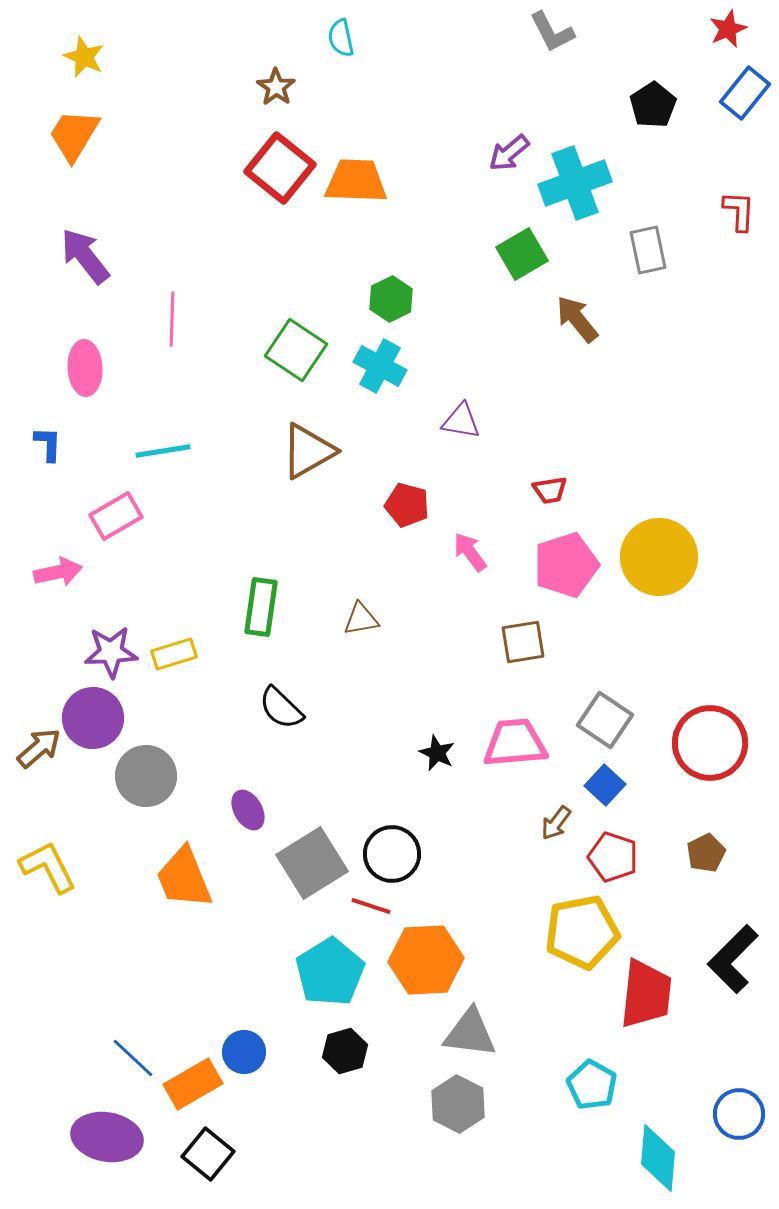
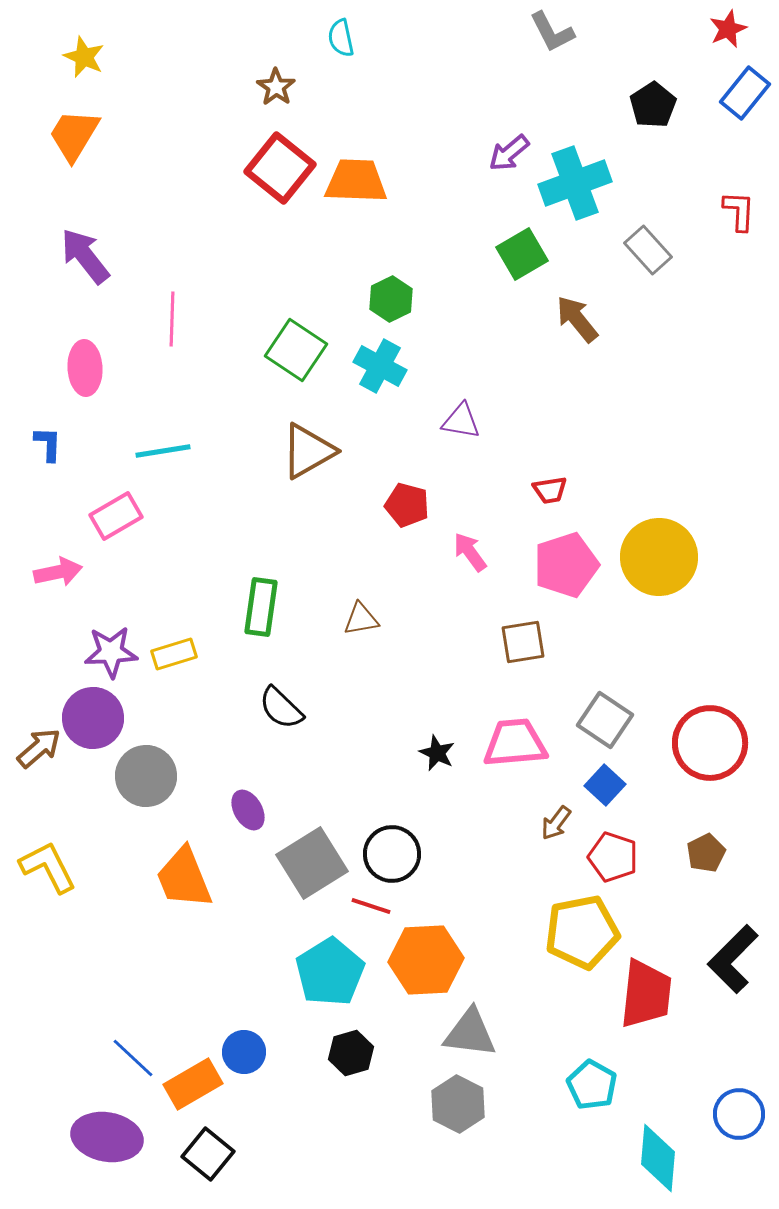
gray rectangle at (648, 250): rotated 30 degrees counterclockwise
black hexagon at (345, 1051): moved 6 px right, 2 px down
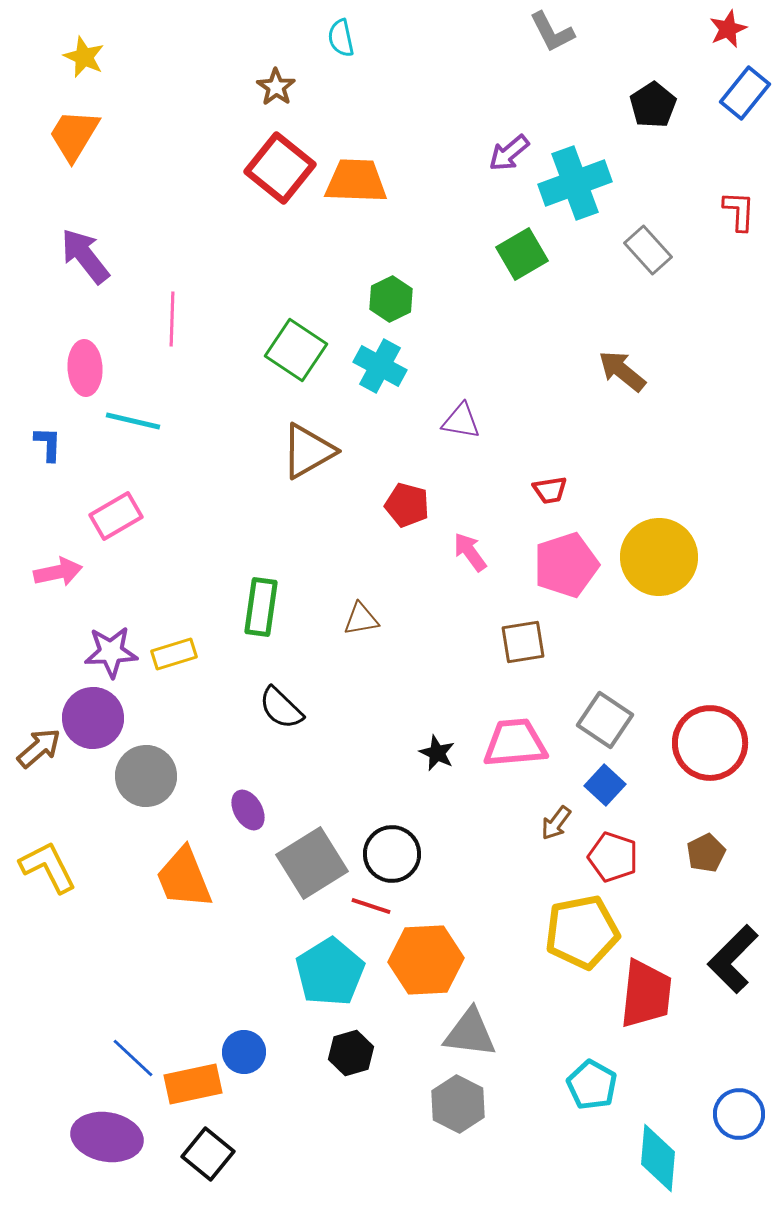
brown arrow at (577, 319): moved 45 px right, 52 px down; rotated 12 degrees counterclockwise
cyan line at (163, 451): moved 30 px left, 30 px up; rotated 22 degrees clockwise
orange rectangle at (193, 1084): rotated 18 degrees clockwise
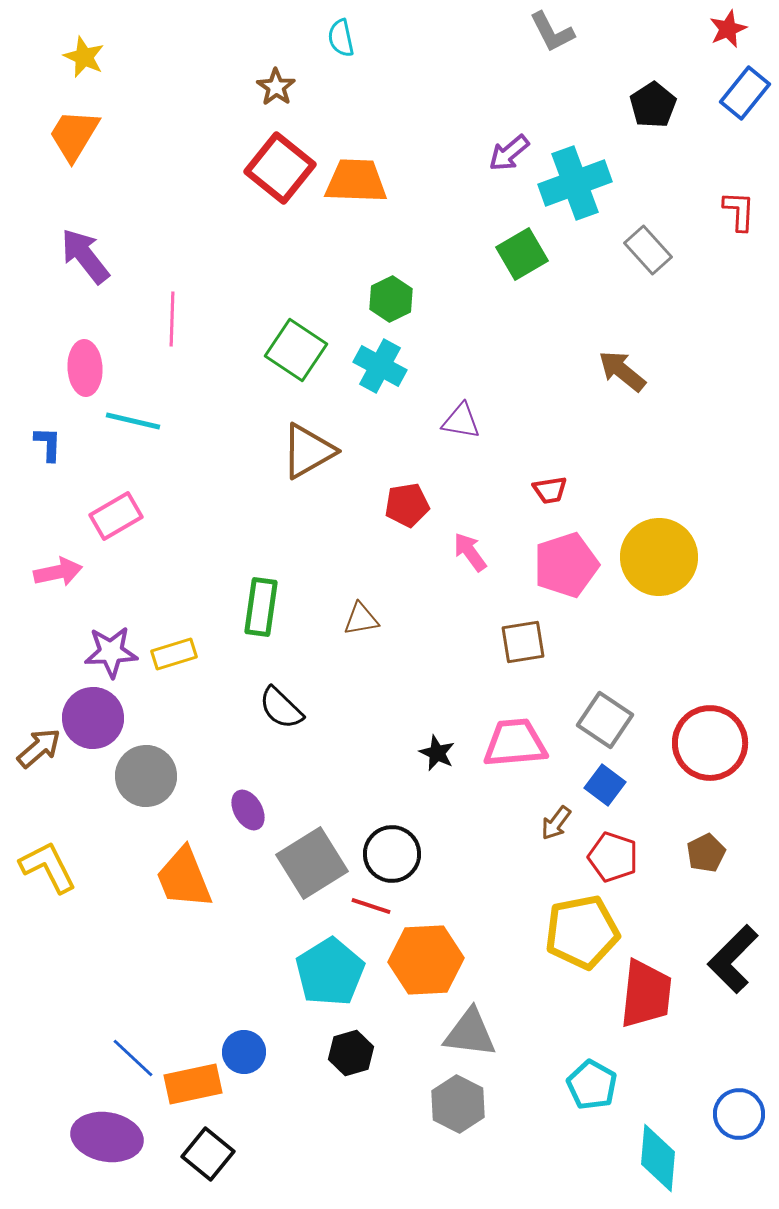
red pentagon at (407, 505): rotated 24 degrees counterclockwise
blue square at (605, 785): rotated 6 degrees counterclockwise
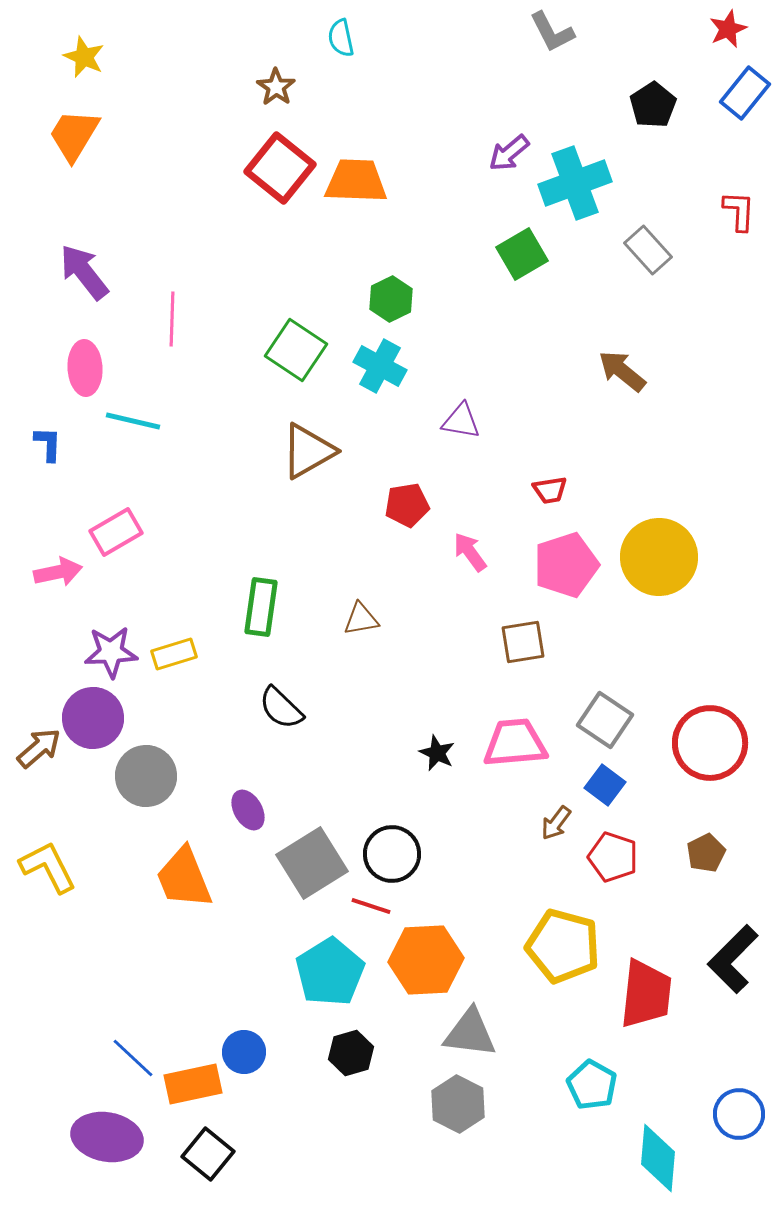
purple arrow at (85, 256): moved 1 px left, 16 px down
pink rectangle at (116, 516): moved 16 px down
yellow pentagon at (582, 932): moved 19 px left, 14 px down; rotated 26 degrees clockwise
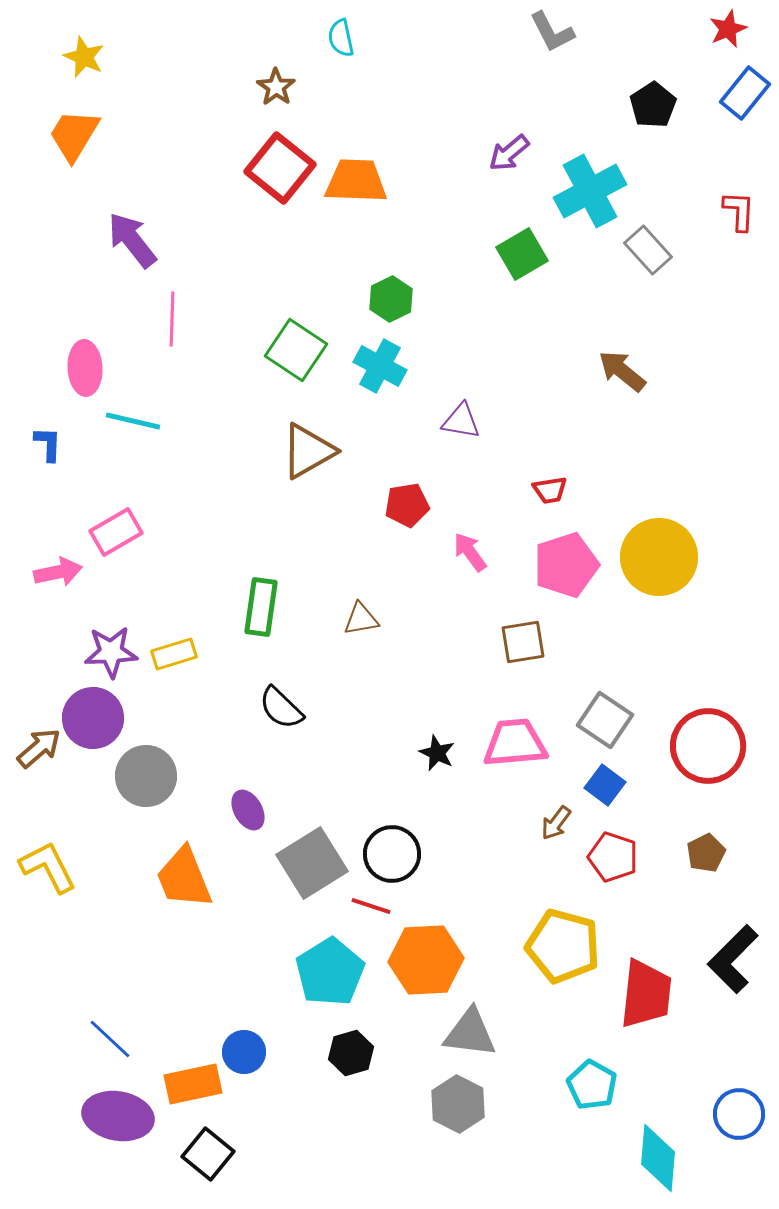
cyan cross at (575, 183): moved 15 px right, 8 px down; rotated 8 degrees counterclockwise
purple arrow at (84, 272): moved 48 px right, 32 px up
red circle at (710, 743): moved 2 px left, 3 px down
blue line at (133, 1058): moved 23 px left, 19 px up
purple ellipse at (107, 1137): moved 11 px right, 21 px up
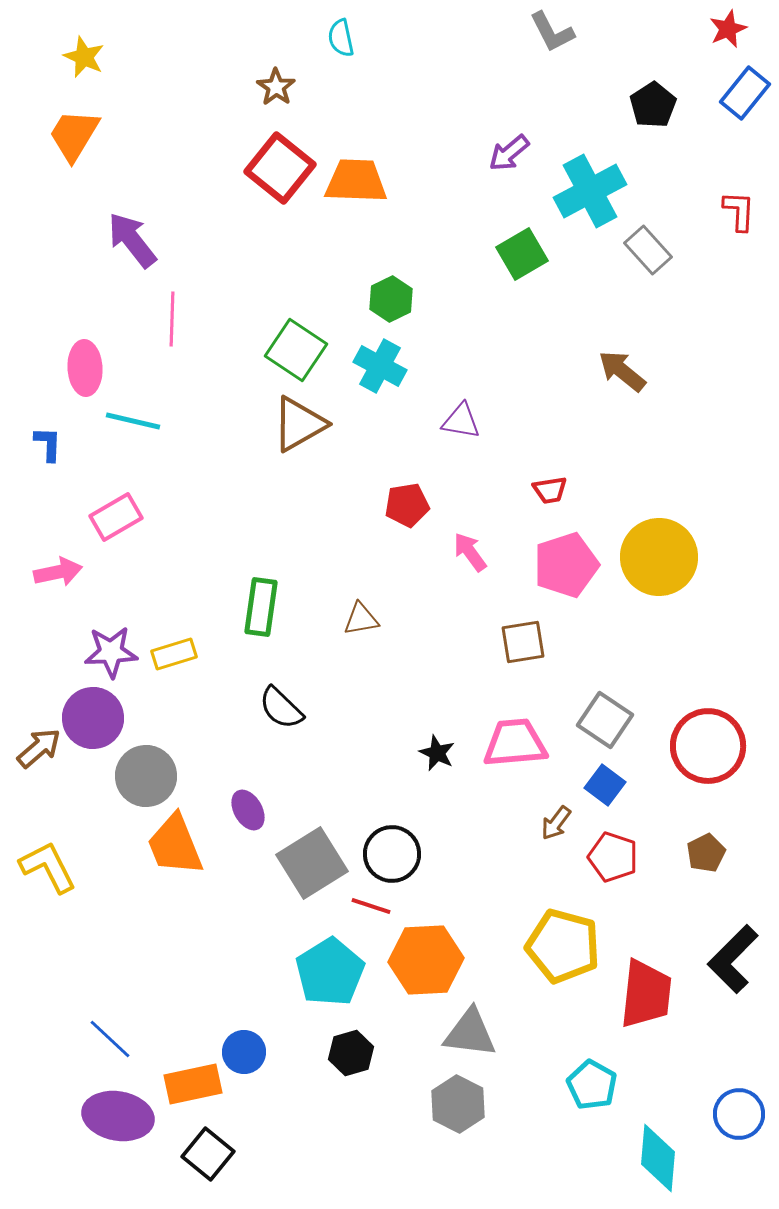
brown triangle at (308, 451): moved 9 px left, 27 px up
pink rectangle at (116, 532): moved 15 px up
orange trapezoid at (184, 878): moved 9 px left, 33 px up
